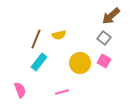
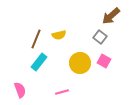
gray square: moved 4 px left, 1 px up
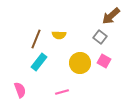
yellow semicircle: rotated 16 degrees clockwise
